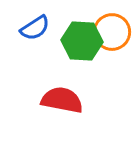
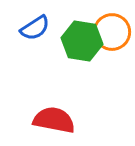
green hexagon: rotated 6 degrees clockwise
red semicircle: moved 8 px left, 20 px down
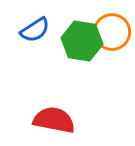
blue semicircle: moved 2 px down
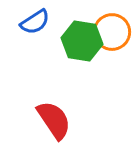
blue semicircle: moved 8 px up
red semicircle: rotated 45 degrees clockwise
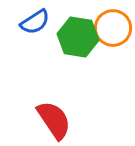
orange circle: moved 1 px right, 4 px up
green hexagon: moved 4 px left, 4 px up
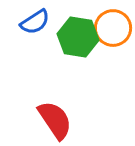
red semicircle: moved 1 px right
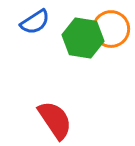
orange circle: moved 2 px left, 1 px down
green hexagon: moved 5 px right, 1 px down
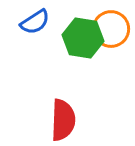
red semicircle: moved 8 px right; rotated 36 degrees clockwise
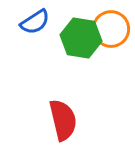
green hexagon: moved 2 px left
red semicircle: rotated 15 degrees counterclockwise
